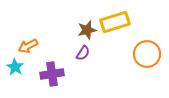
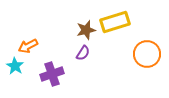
brown star: moved 1 px left
cyan star: moved 1 px up
purple cross: rotated 10 degrees counterclockwise
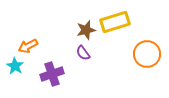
purple semicircle: rotated 112 degrees clockwise
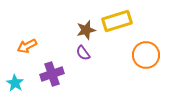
yellow rectangle: moved 2 px right, 1 px up
orange arrow: moved 1 px left
orange circle: moved 1 px left, 1 px down
cyan star: moved 17 px down
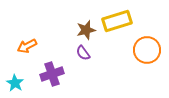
orange circle: moved 1 px right, 5 px up
